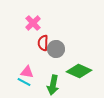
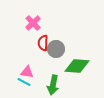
green diamond: moved 2 px left, 5 px up; rotated 20 degrees counterclockwise
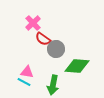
red semicircle: moved 4 px up; rotated 56 degrees counterclockwise
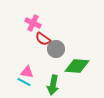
pink cross: rotated 21 degrees counterclockwise
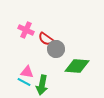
pink cross: moved 7 px left, 7 px down
red semicircle: moved 3 px right
green arrow: moved 11 px left
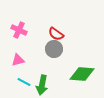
pink cross: moved 7 px left
red semicircle: moved 10 px right, 5 px up
gray circle: moved 2 px left
green diamond: moved 5 px right, 8 px down
pink triangle: moved 9 px left, 12 px up; rotated 24 degrees counterclockwise
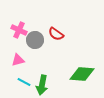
gray circle: moved 19 px left, 9 px up
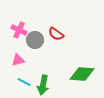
green arrow: moved 1 px right
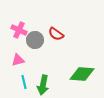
cyan line: rotated 48 degrees clockwise
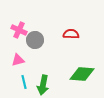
red semicircle: moved 15 px right; rotated 147 degrees clockwise
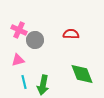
green diamond: rotated 65 degrees clockwise
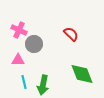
red semicircle: rotated 42 degrees clockwise
gray circle: moved 1 px left, 4 px down
pink triangle: rotated 16 degrees clockwise
